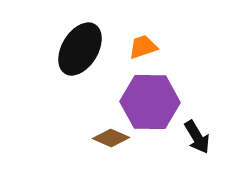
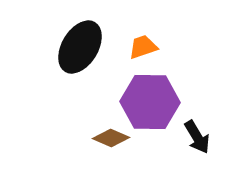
black ellipse: moved 2 px up
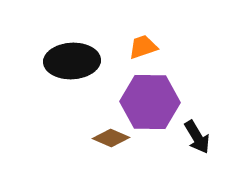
black ellipse: moved 8 px left, 14 px down; rotated 56 degrees clockwise
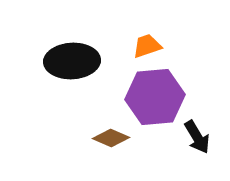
orange trapezoid: moved 4 px right, 1 px up
purple hexagon: moved 5 px right, 5 px up; rotated 6 degrees counterclockwise
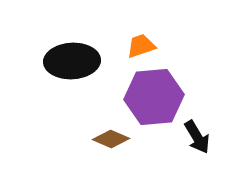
orange trapezoid: moved 6 px left
purple hexagon: moved 1 px left
brown diamond: moved 1 px down
